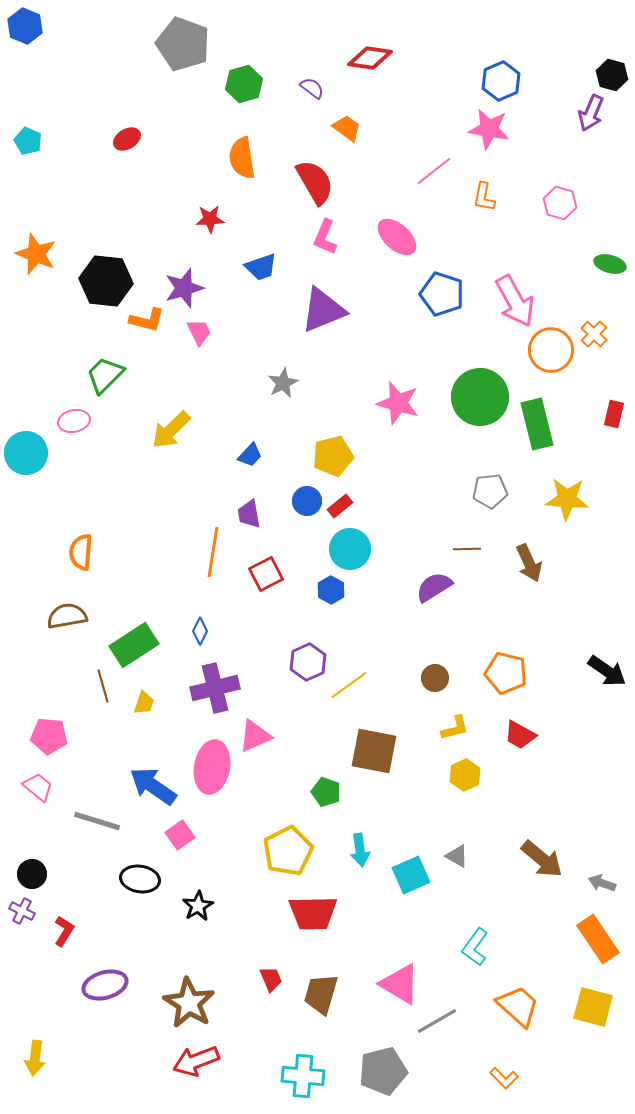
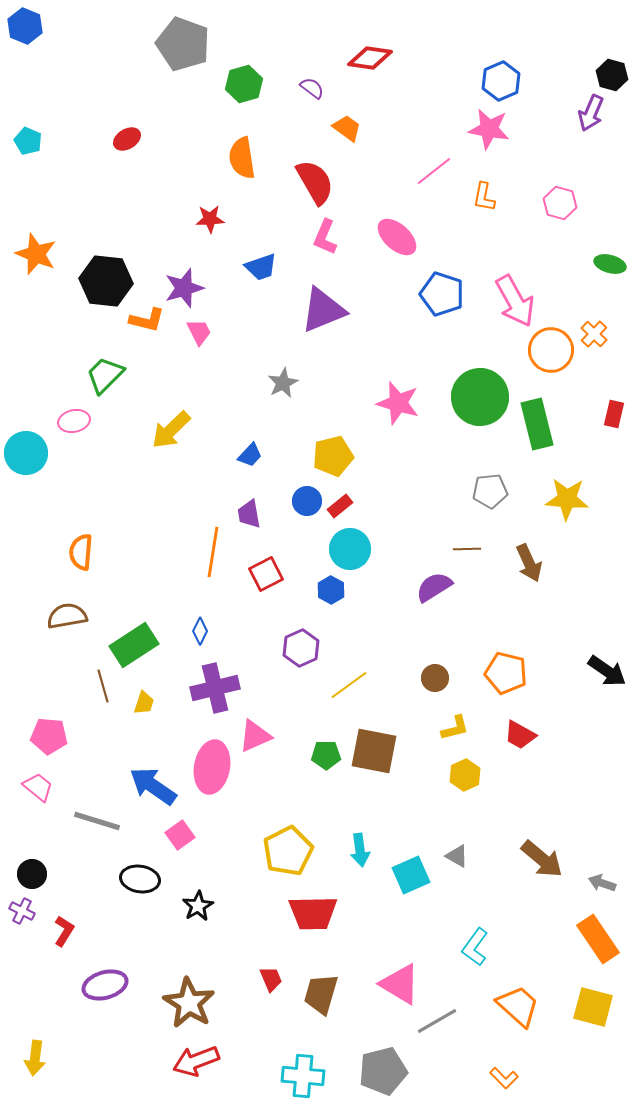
purple hexagon at (308, 662): moved 7 px left, 14 px up
green pentagon at (326, 792): moved 37 px up; rotated 20 degrees counterclockwise
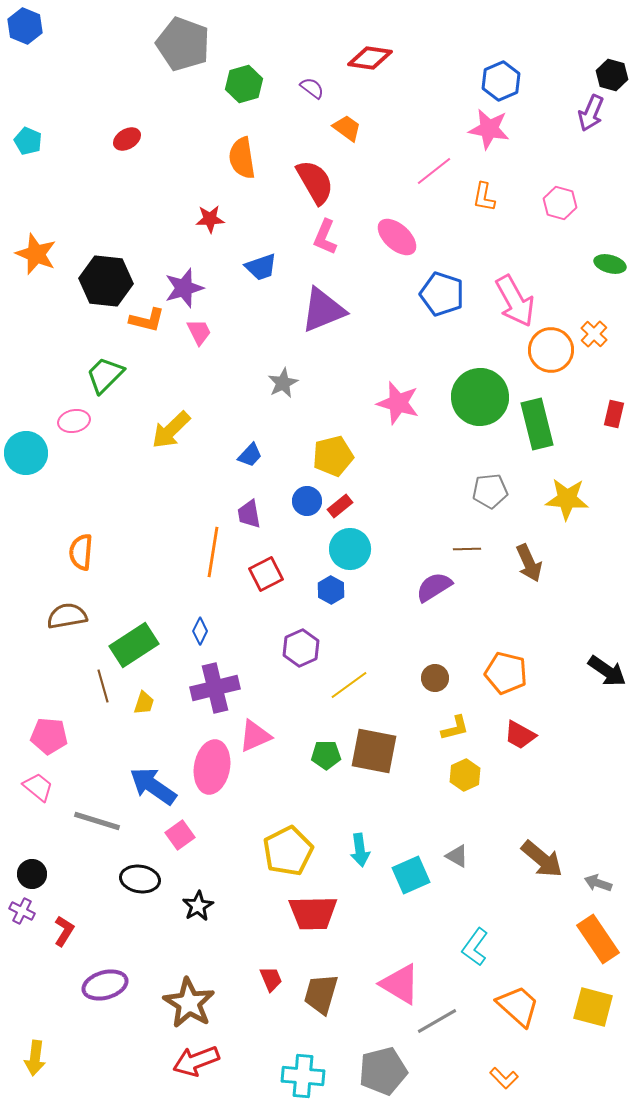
gray arrow at (602, 883): moved 4 px left
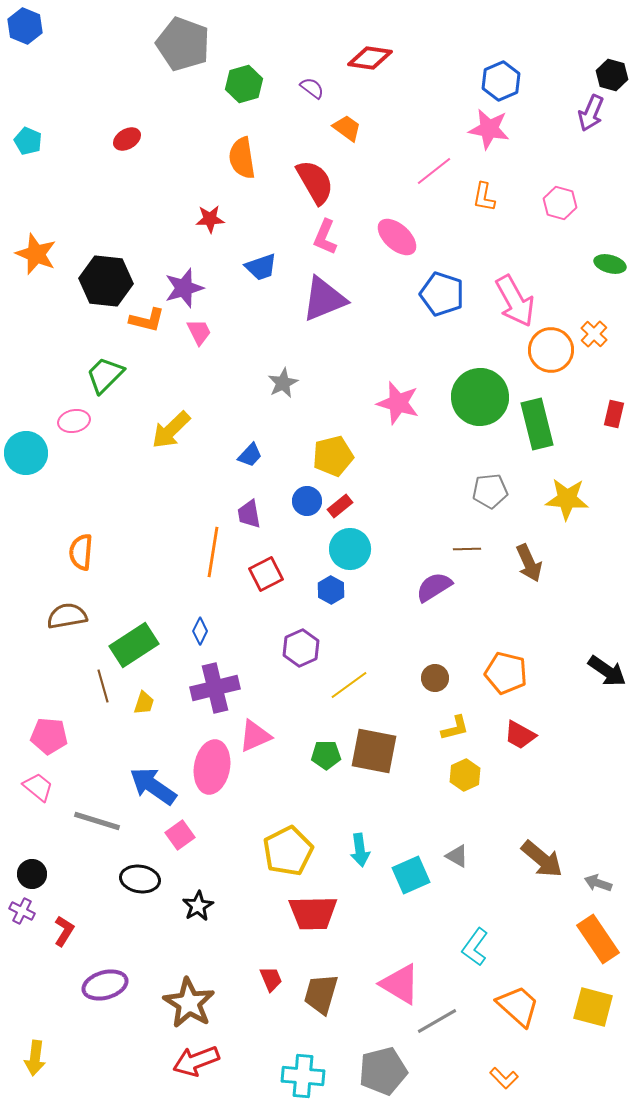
purple triangle at (323, 310): moved 1 px right, 11 px up
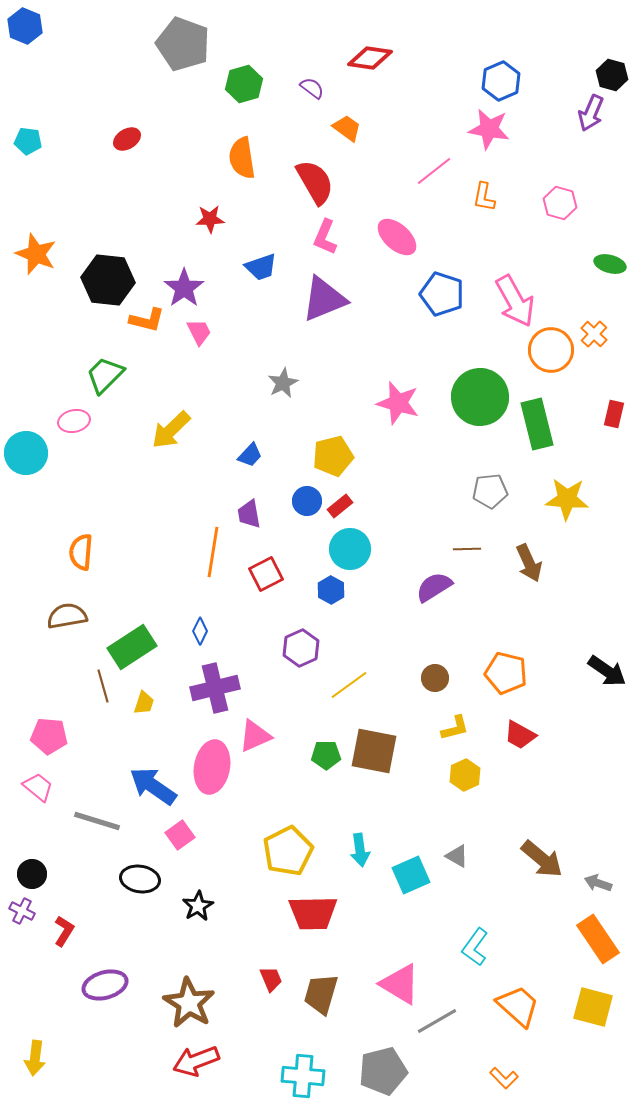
cyan pentagon at (28, 141): rotated 16 degrees counterclockwise
black hexagon at (106, 281): moved 2 px right, 1 px up
purple star at (184, 288): rotated 18 degrees counterclockwise
green rectangle at (134, 645): moved 2 px left, 2 px down
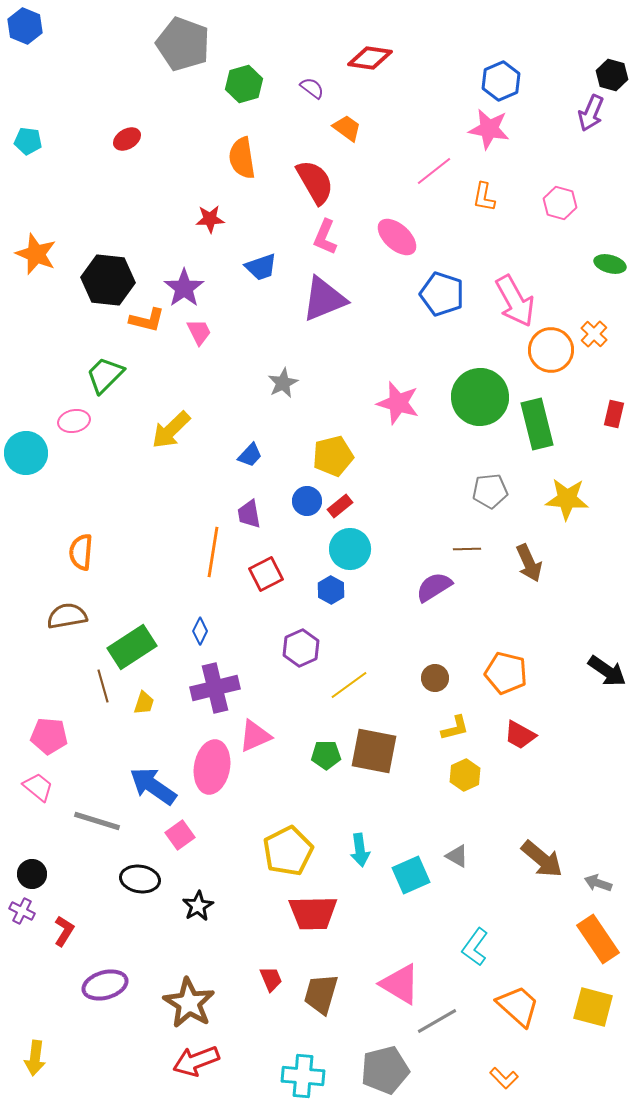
gray pentagon at (383, 1071): moved 2 px right, 1 px up
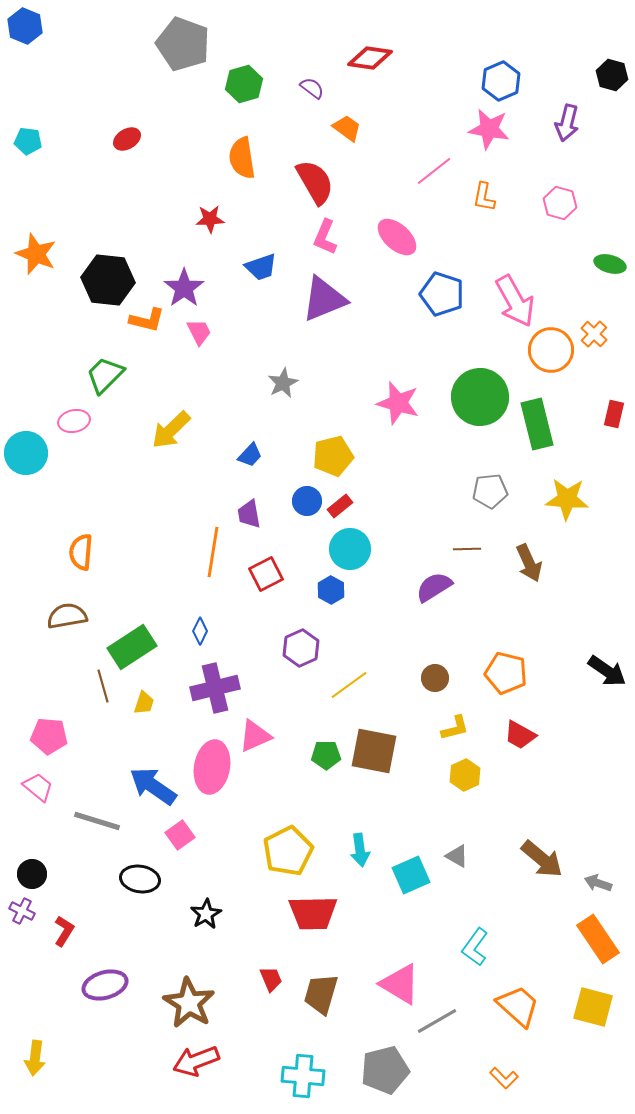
purple arrow at (591, 113): moved 24 px left, 10 px down; rotated 9 degrees counterclockwise
black star at (198, 906): moved 8 px right, 8 px down
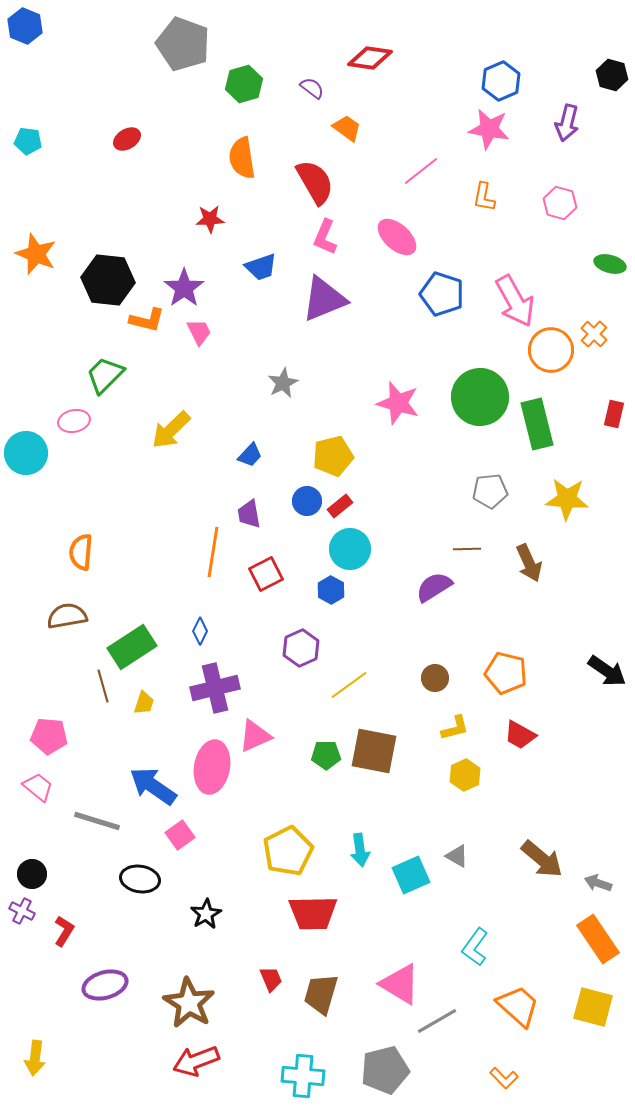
pink line at (434, 171): moved 13 px left
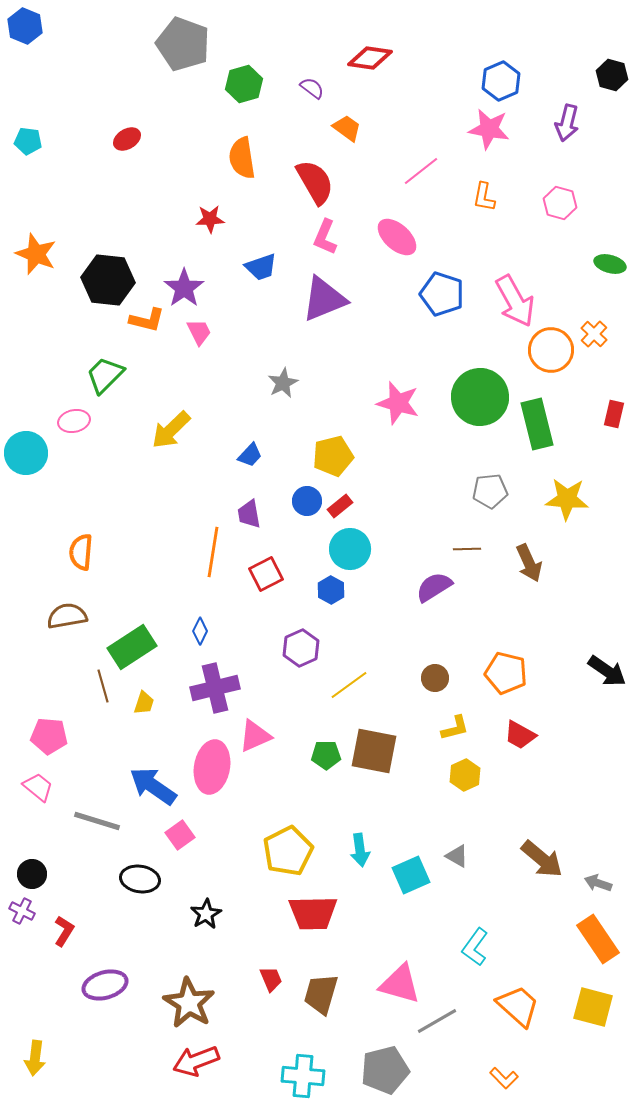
pink triangle at (400, 984): rotated 15 degrees counterclockwise
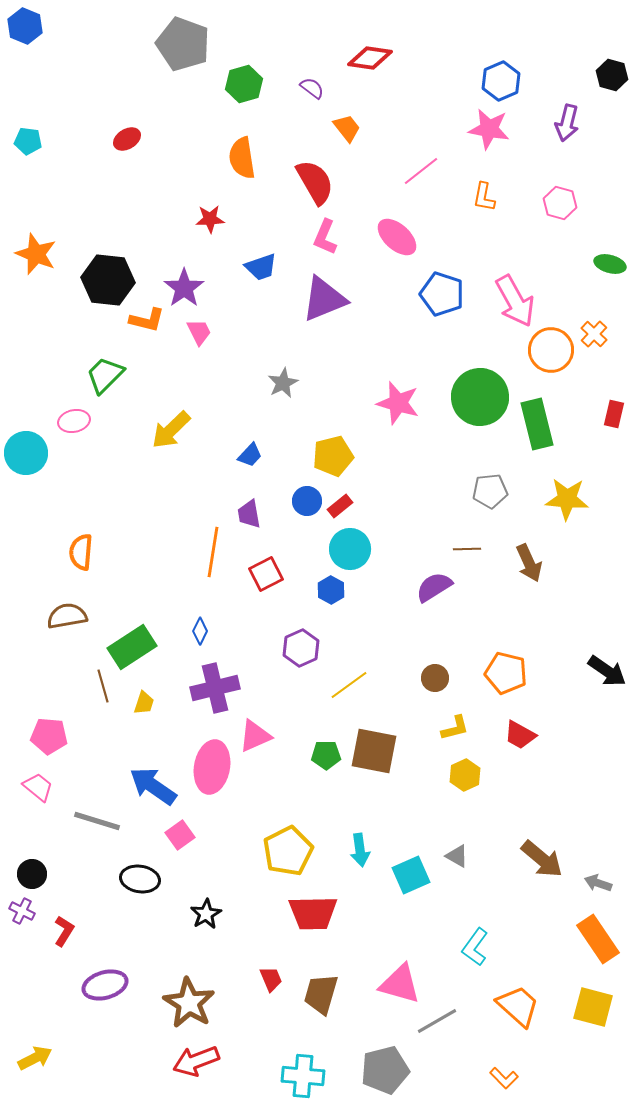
orange trapezoid at (347, 128): rotated 16 degrees clockwise
yellow arrow at (35, 1058): rotated 124 degrees counterclockwise
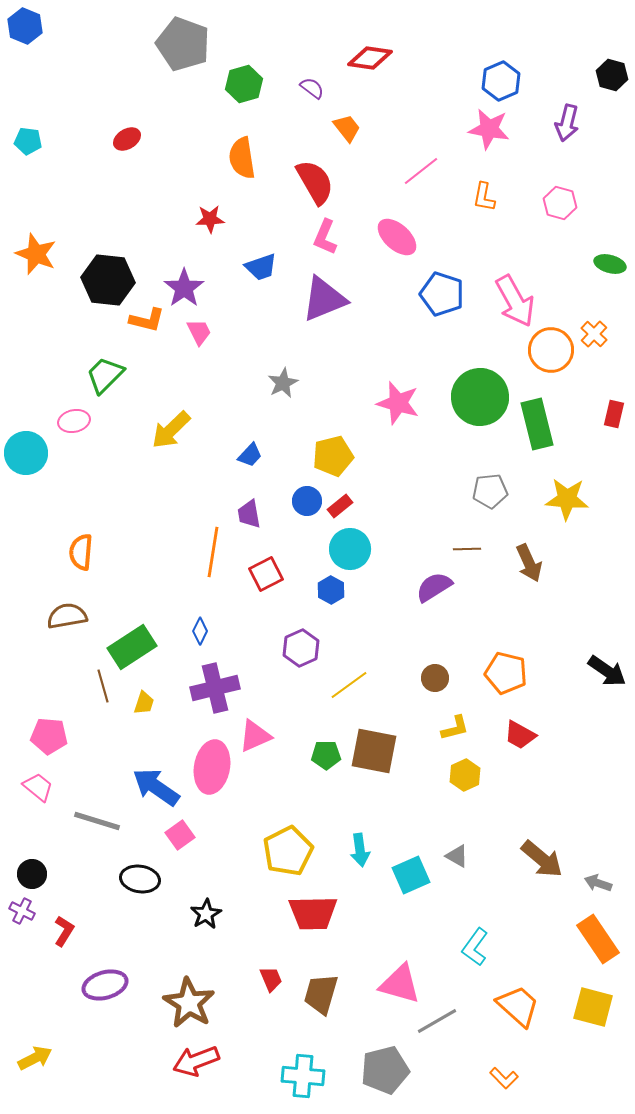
blue arrow at (153, 786): moved 3 px right, 1 px down
